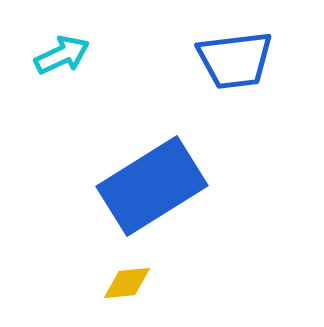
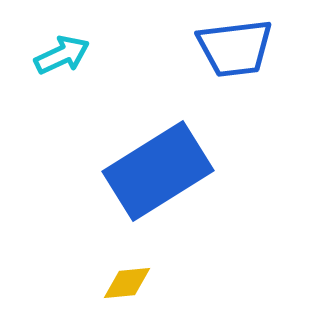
blue trapezoid: moved 12 px up
blue rectangle: moved 6 px right, 15 px up
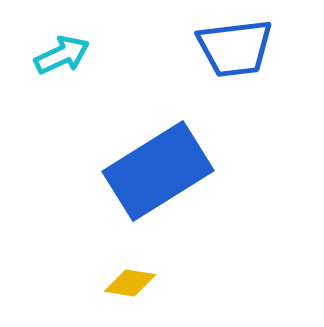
yellow diamond: moved 3 px right; rotated 15 degrees clockwise
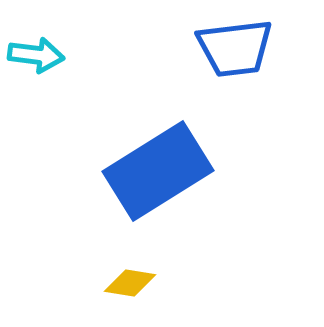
cyan arrow: moved 26 px left; rotated 32 degrees clockwise
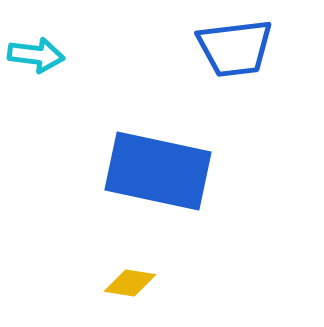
blue rectangle: rotated 44 degrees clockwise
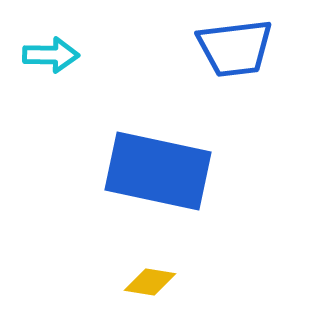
cyan arrow: moved 15 px right; rotated 6 degrees counterclockwise
yellow diamond: moved 20 px right, 1 px up
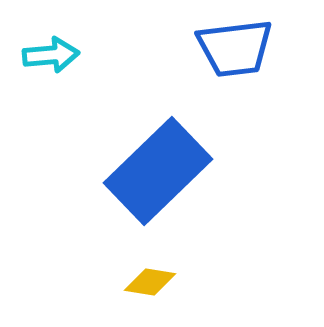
cyan arrow: rotated 6 degrees counterclockwise
blue rectangle: rotated 56 degrees counterclockwise
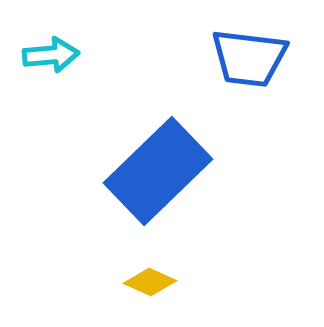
blue trapezoid: moved 14 px right, 10 px down; rotated 14 degrees clockwise
yellow diamond: rotated 15 degrees clockwise
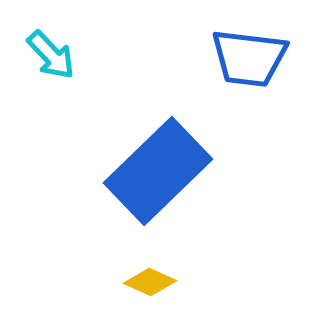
cyan arrow: rotated 52 degrees clockwise
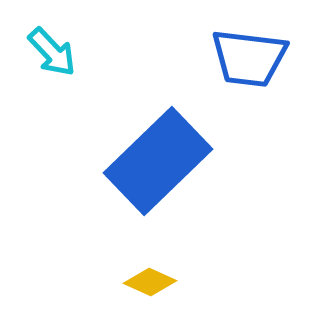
cyan arrow: moved 1 px right, 3 px up
blue rectangle: moved 10 px up
